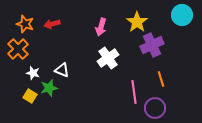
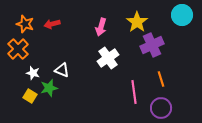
purple circle: moved 6 px right
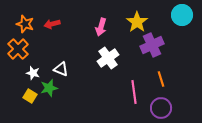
white triangle: moved 1 px left, 1 px up
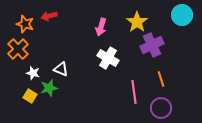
red arrow: moved 3 px left, 8 px up
white cross: rotated 25 degrees counterclockwise
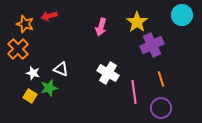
white cross: moved 15 px down
